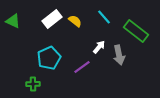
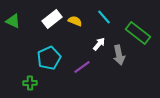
yellow semicircle: rotated 16 degrees counterclockwise
green rectangle: moved 2 px right, 2 px down
white arrow: moved 3 px up
green cross: moved 3 px left, 1 px up
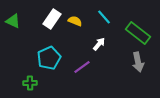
white rectangle: rotated 18 degrees counterclockwise
gray arrow: moved 19 px right, 7 px down
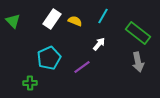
cyan line: moved 1 px left, 1 px up; rotated 70 degrees clockwise
green triangle: rotated 21 degrees clockwise
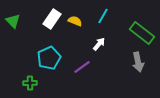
green rectangle: moved 4 px right
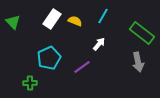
green triangle: moved 1 px down
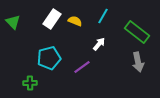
green rectangle: moved 5 px left, 1 px up
cyan pentagon: rotated 10 degrees clockwise
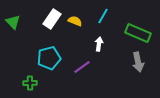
green rectangle: moved 1 px right, 1 px down; rotated 15 degrees counterclockwise
white arrow: rotated 32 degrees counterclockwise
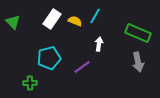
cyan line: moved 8 px left
